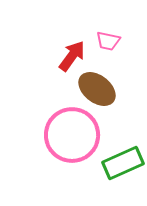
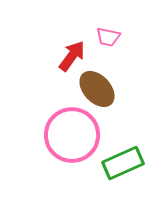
pink trapezoid: moved 4 px up
brown ellipse: rotated 9 degrees clockwise
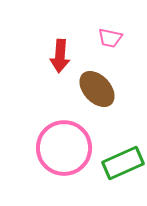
pink trapezoid: moved 2 px right, 1 px down
red arrow: moved 12 px left; rotated 148 degrees clockwise
pink circle: moved 8 px left, 13 px down
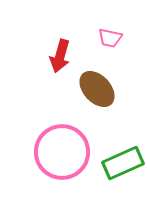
red arrow: rotated 12 degrees clockwise
pink circle: moved 2 px left, 4 px down
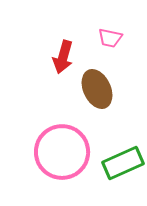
red arrow: moved 3 px right, 1 px down
brown ellipse: rotated 18 degrees clockwise
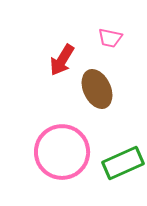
red arrow: moved 1 px left, 3 px down; rotated 16 degrees clockwise
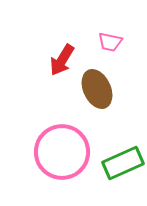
pink trapezoid: moved 4 px down
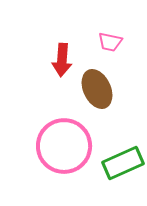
red arrow: rotated 28 degrees counterclockwise
pink circle: moved 2 px right, 6 px up
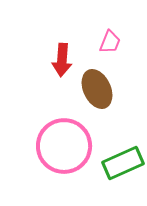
pink trapezoid: rotated 80 degrees counterclockwise
